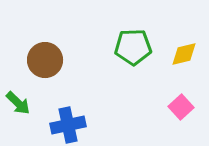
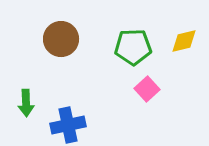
yellow diamond: moved 13 px up
brown circle: moved 16 px right, 21 px up
green arrow: moved 8 px right; rotated 44 degrees clockwise
pink square: moved 34 px left, 18 px up
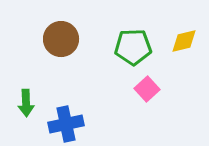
blue cross: moved 2 px left, 1 px up
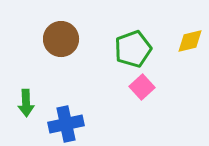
yellow diamond: moved 6 px right
green pentagon: moved 2 px down; rotated 18 degrees counterclockwise
pink square: moved 5 px left, 2 px up
